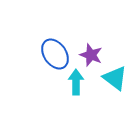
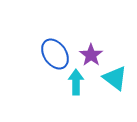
purple star: rotated 15 degrees clockwise
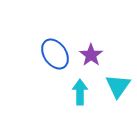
cyan triangle: moved 3 px right, 8 px down; rotated 28 degrees clockwise
cyan arrow: moved 4 px right, 10 px down
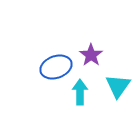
blue ellipse: moved 1 px right, 13 px down; rotated 76 degrees counterclockwise
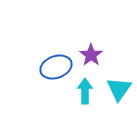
cyan triangle: moved 1 px right, 3 px down
cyan arrow: moved 5 px right, 1 px up
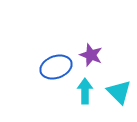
purple star: rotated 15 degrees counterclockwise
cyan triangle: moved 3 px down; rotated 20 degrees counterclockwise
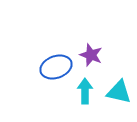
cyan triangle: rotated 32 degrees counterclockwise
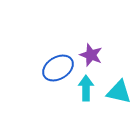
blue ellipse: moved 2 px right, 1 px down; rotated 12 degrees counterclockwise
cyan arrow: moved 1 px right, 3 px up
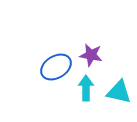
purple star: rotated 10 degrees counterclockwise
blue ellipse: moved 2 px left, 1 px up
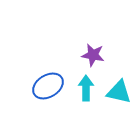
purple star: moved 2 px right
blue ellipse: moved 8 px left, 19 px down
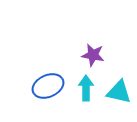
blue ellipse: rotated 8 degrees clockwise
